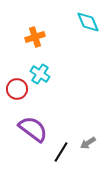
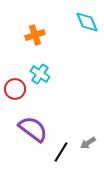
cyan diamond: moved 1 px left
orange cross: moved 2 px up
red circle: moved 2 px left
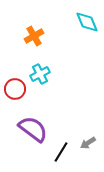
orange cross: moved 1 px left, 1 px down; rotated 12 degrees counterclockwise
cyan cross: rotated 30 degrees clockwise
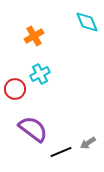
black line: rotated 35 degrees clockwise
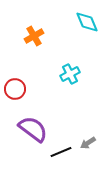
cyan cross: moved 30 px right
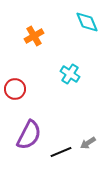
cyan cross: rotated 30 degrees counterclockwise
purple semicircle: moved 4 px left, 6 px down; rotated 80 degrees clockwise
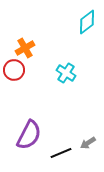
cyan diamond: rotated 75 degrees clockwise
orange cross: moved 9 px left, 12 px down
cyan cross: moved 4 px left, 1 px up
red circle: moved 1 px left, 19 px up
black line: moved 1 px down
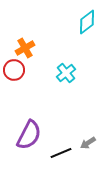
cyan cross: rotated 18 degrees clockwise
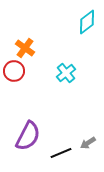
orange cross: rotated 24 degrees counterclockwise
red circle: moved 1 px down
purple semicircle: moved 1 px left, 1 px down
